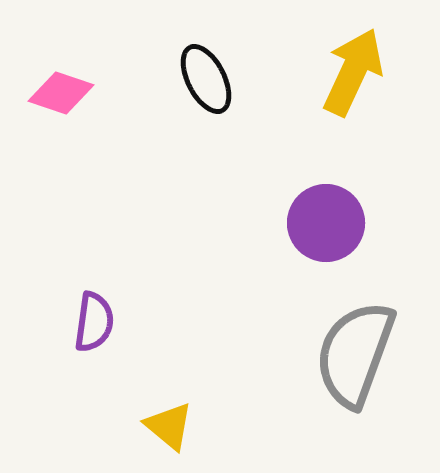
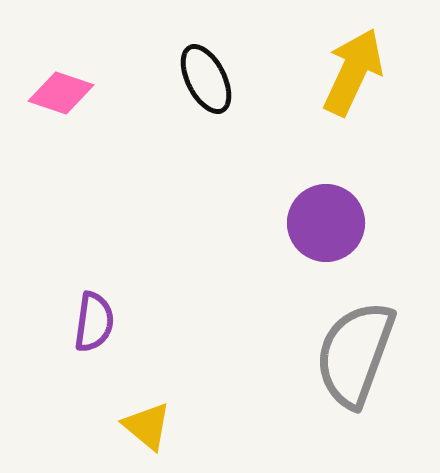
yellow triangle: moved 22 px left
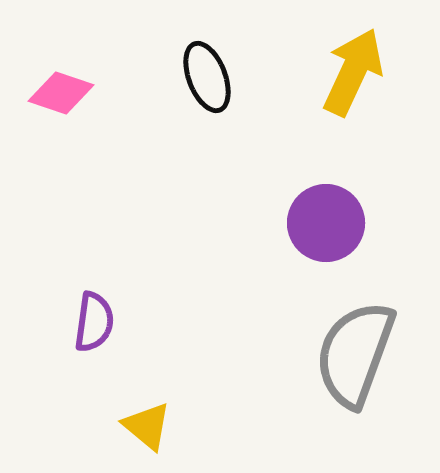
black ellipse: moved 1 px right, 2 px up; rotated 6 degrees clockwise
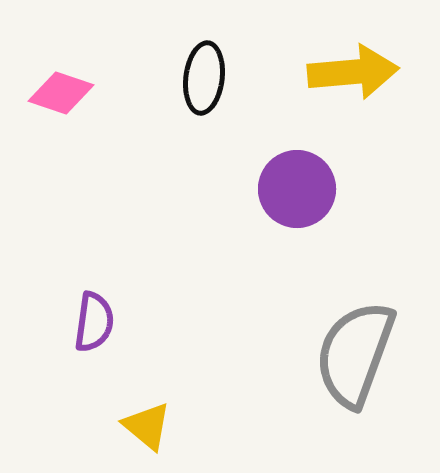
yellow arrow: rotated 60 degrees clockwise
black ellipse: moved 3 px left, 1 px down; rotated 28 degrees clockwise
purple circle: moved 29 px left, 34 px up
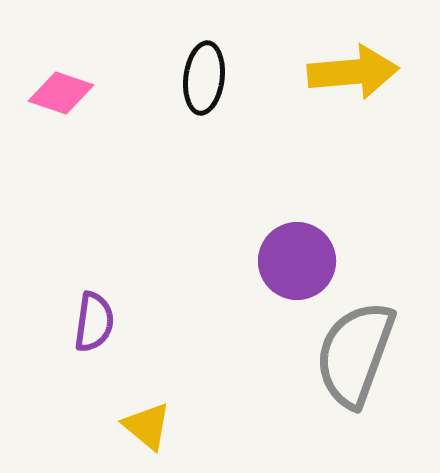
purple circle: moved 72 px down
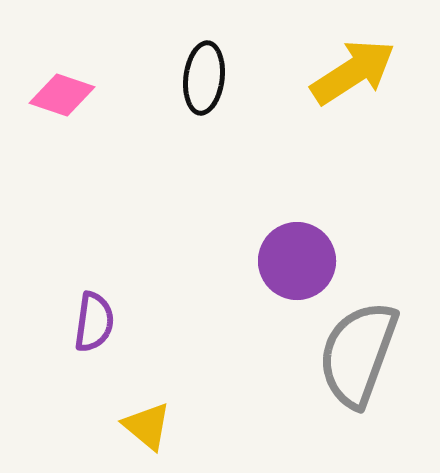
yellow arrow: rotated 28 degrees counterclockwise
pink diamond: moved 1 px right, 2 px down
gray semicircle: moved 3 px right
